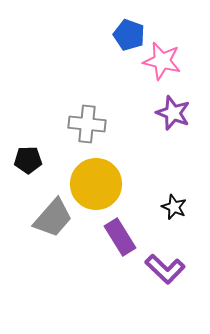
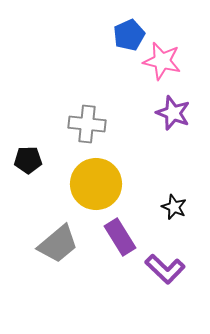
blue pentagon: rotated 28 degrees clockwise
gray trapezoid: moved 5 px right, 26 px down; rotated 9 degrees clockwise
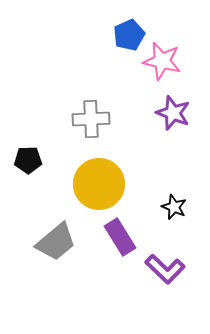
gray cross: moved 4 px right, 5 px up; rotated 9 degrees counterclockwise
yellow circle: moved 3 px right
gray trapezoid: moved 2 px left, 2 px up
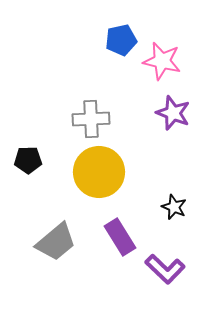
blue pentagon: moved 8 px left, 5 px down; rotated 12 degrees clockwise
yellow circle: moved 12 px up
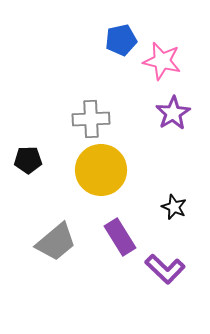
purple star: rotated 20 degrees clockwise
yellow circle: moved 2 px right, 2 px up
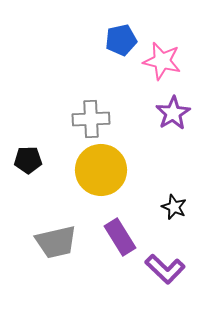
gray trapezoid: rotated 27 degrees clockwise
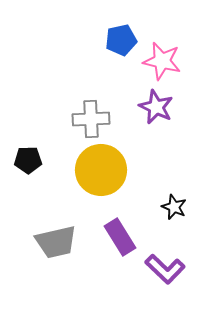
purple star: moved 17 px left, 6 px up; rotated 16 degrees counterclockwise
